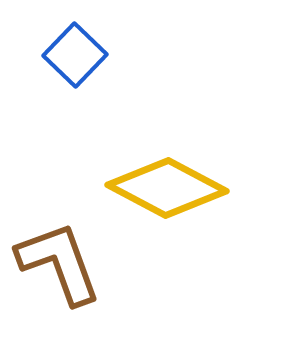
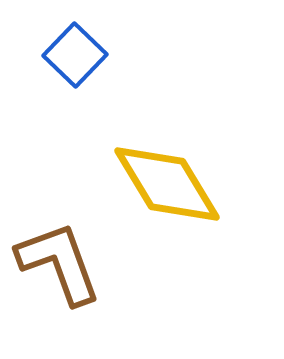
yellow diamond: moved 4 px up; rotated 31 degrees clockwise
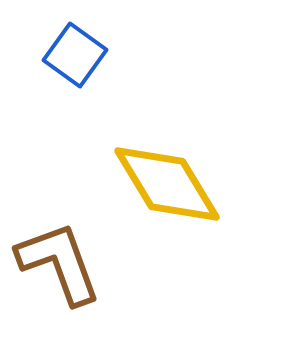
blue square: rotated 8 degrees counterclockwise
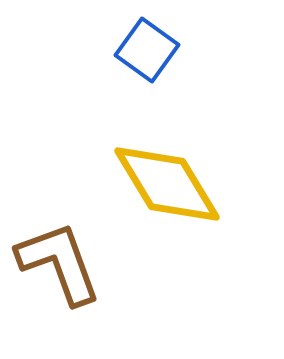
blue square: moved 72 px right, 5 px up
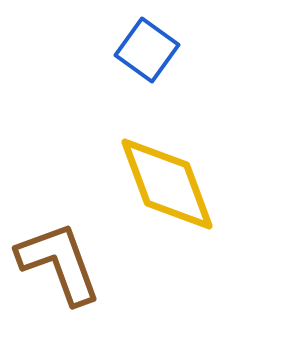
yellow diamond: rotated 11 degrees clockwise
